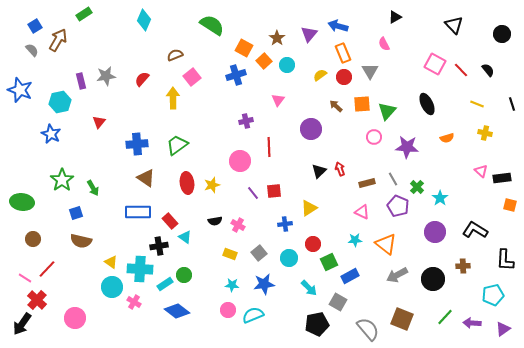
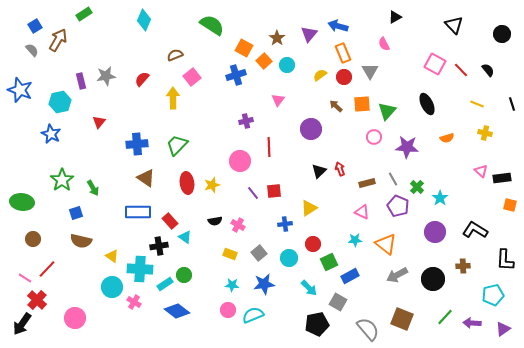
green trapezoid at (177, 145): rotated 10 degrees counterclockwise
yellow triangle at (111, 262): moved 1 px right, 6 px up
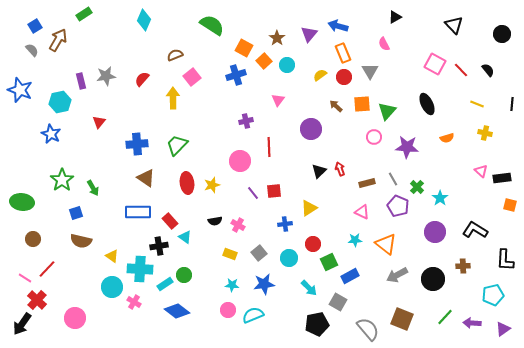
black line at (512, 104): rotated 24 degrees clockwise
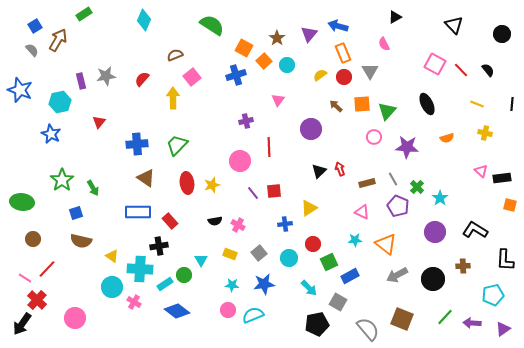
cyan triangle at (185, 237): moved 16 px right, 23 px down; rotated 24 degrees clockwise
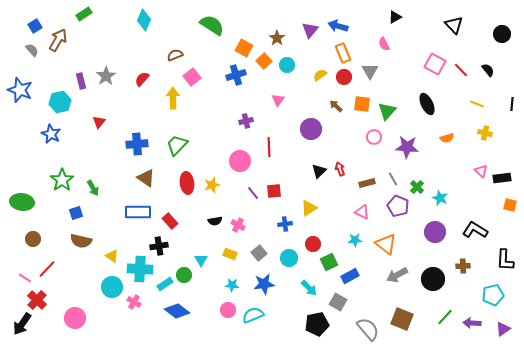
purple triangle at (309, 34): moved 1 px right, 4 px up
gray star at (106, 76): rotated 24 degrees counterclockwise
orange square at (362, 104): rotated 12 degrees clockwise
cyan star at (440, 198): rotated 14 degrees counterclockwise
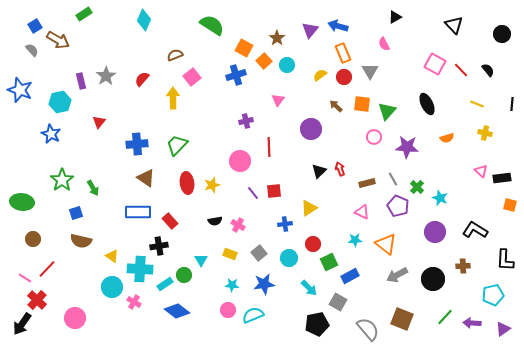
brown arrow at (58, 40): rotated 90 degrees clockwise
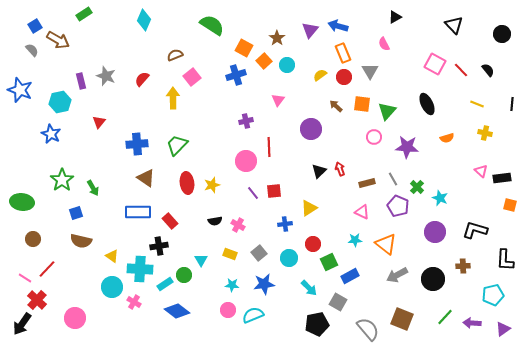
gray star at (106, 76): rotated 18 degrees counterclockwise
pink circle at (240, 161): moved 6 px right
black L-shape at (475, 230): rotated 15 degrees counterclockwise
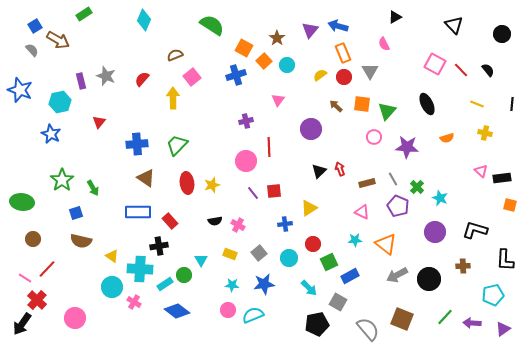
black circle at (433, 279): moved 4 px left
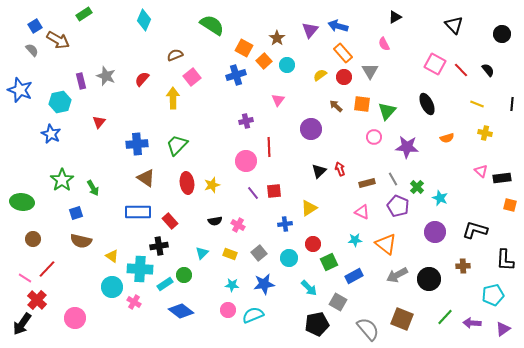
orange rectangle at (343, 53): rotated 18 degrees counterclockwise
cyan triangle at (201, 260): moved 1 px right, 7 px up; rotated 16 degrees clockwise
blue rectangle at (350, 276): moved 4 px right
blue diamond at (177, 311): moved 4 px right
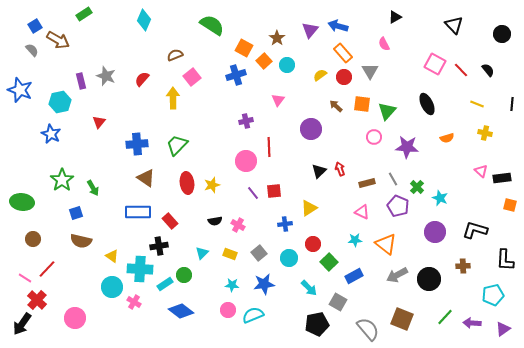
green square at (329, 262): rotated 18 degrees counterclockwise
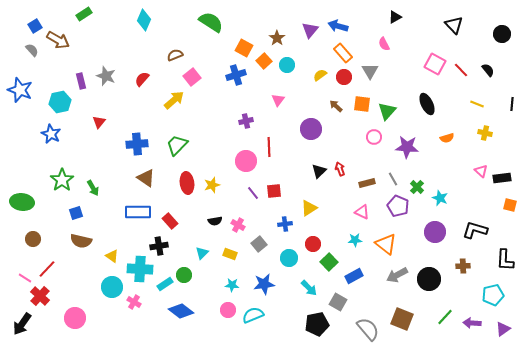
green semicircle at (212, 25): moved 1 px left, 3 px up
yellow arrow at (173, 98): moved 1 px right, 2 px down; rotated 50 degrees clockwise
gray square at (259, 253): moved 9 px up
red cross at (37, 300): moved 3 px right, 4 px up
